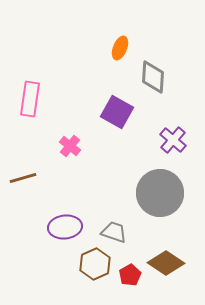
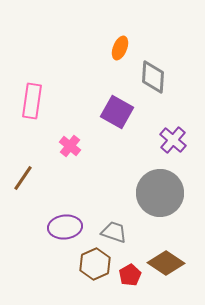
pink rectangle: moved 2 px right, 2 px down
brown line: rotated 40 degrees counterclockwise
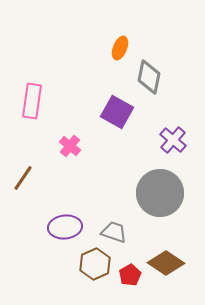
gray diamond: moved 4 px left; rotated 8 degrees clockwise
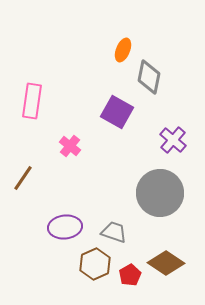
orange ellipse: moved 3 px right, 2 px down
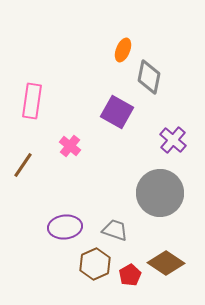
brown line: moved 13 px up
gray trapezoid: moved 1 px right, 2 px up
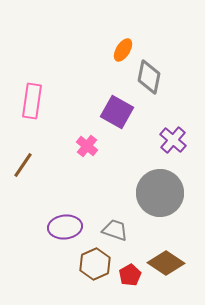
orange ellipse: rotated 10 degrees clockwise
pink cross: moved 17 px right
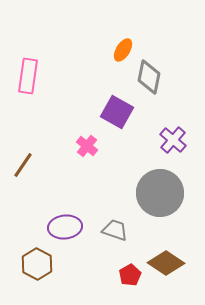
pink rectangle: moved 4 px left, 25 px up
brown hexagon: moved 58 px left; rotated 8 degrees counterclockwise
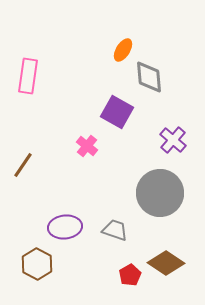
gray diamond: rotated 16 degrees counterclockwise
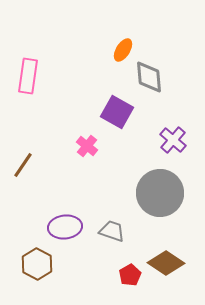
gray trapezoid: moved 3 px left, 1 px down
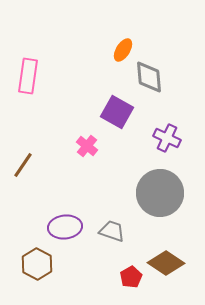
purple cross: moved 6 px left, 2 px up; rotated 16 degrees counterclockwise
red pentagon: moved 1 px right, 2 px down
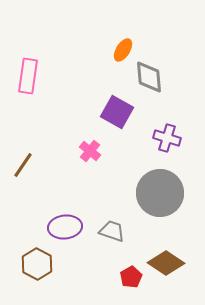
purple cross: rotated 8 degrees counterclockwise
pink cross: moved 3 px right, 5 px down
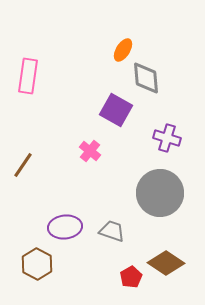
gray diamond: moved 3 px left, 1 px down
purple square: moved 1 px left, 2 px up
